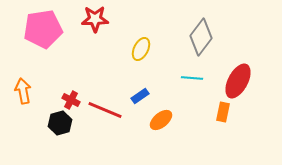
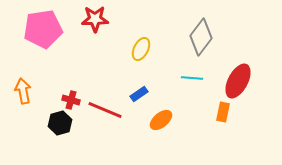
blue rectangle: moved 1 px left, 2 px up
red cross: rotated 12 degrees counterclockwise
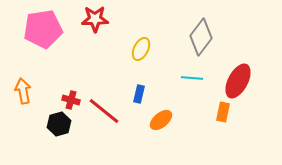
blue rectangle: rotated 42 degrees counterclockwise
red line: moved 1 px left, 1 px down; rotated 16 degrees clockwise
black hexagon: moved 1 px left, 1 px down
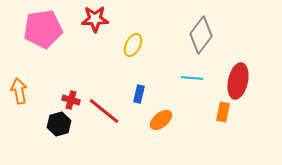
gray diamond: moved 2 px up
yellow ellipse: moved 8 px left, 4 px up
red ellipse: rotated 16 degrees counterclockwise
orange arrow: moved 4 px left
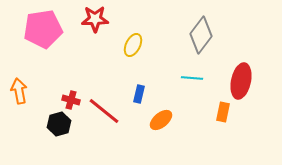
red ellipse: moved 3 px right
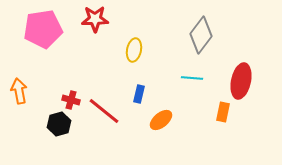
yellow ellipse: moved 1 px right, 5 px down; rotated 15 degrees counterclockwise
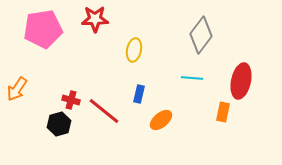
orange arrow: moved 2 px left, 2 px up; rotated 135 degrees counterclockwise
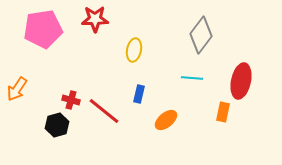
orange ellipse: moved 5 px right
black hexagon: moved 2 px left, 1 px down
